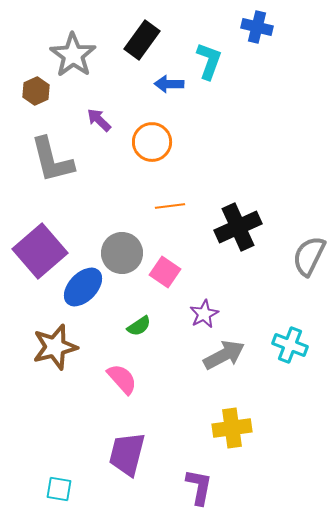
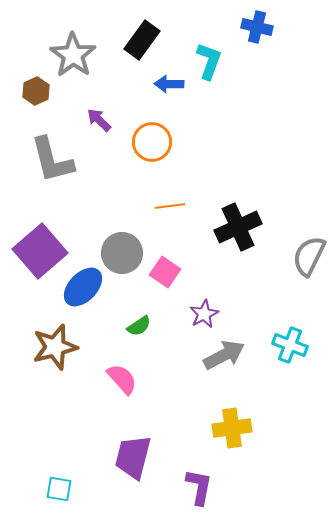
purple trapezoid: moved 6 px right, 3 px down
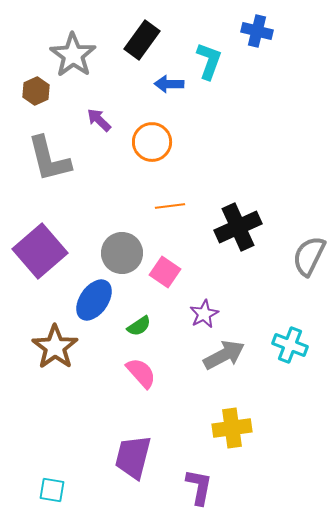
blue cross: moved 4 px down
gray L-shape: moved 3 px left, 1 px up
blue ellipse: moved 11 px right, 13 px down; rotated 9 degrees counterclockwise
brown star: rotated 21 degrees counterclockwise
pink semicircle: moved 19 px right, 6 px up
cyan square: moved 7 px left, 1 px down
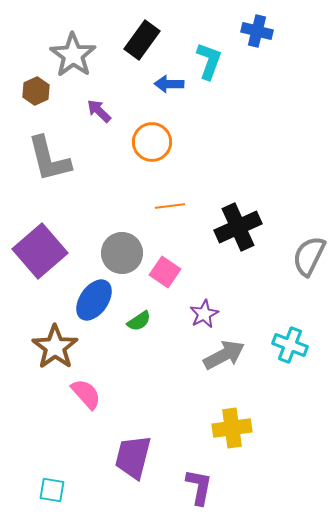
purple arrow: moved 9 px up
green semicircle: moved 5 px up
pink semicircle: moved 55 px left, 21 px down
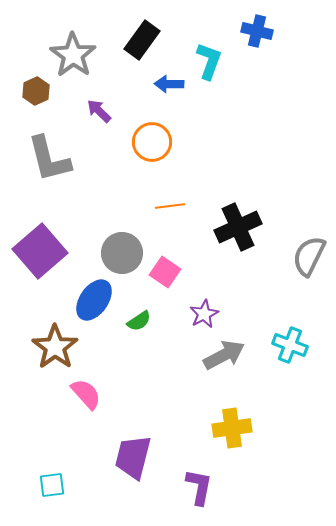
cyan square: moved 5 px up; rotated 16 degrees counterclockwise
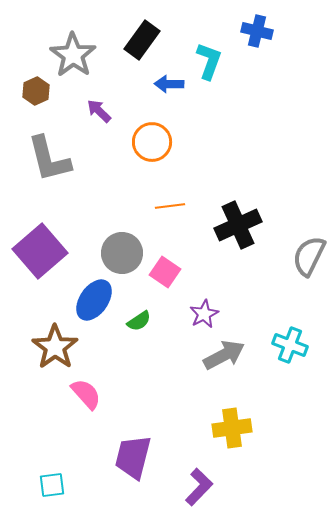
black cross: moved 2 px up
purple L-shape: rotated 33 degrees clockwise
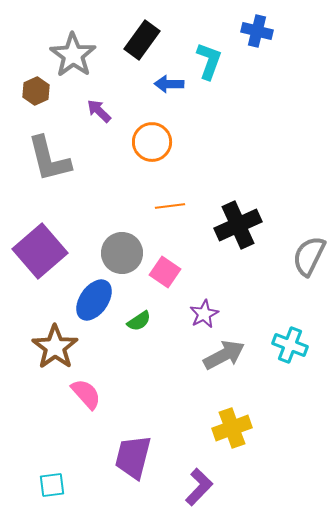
yellow cross: rotated 12 degrees counterclockwise
